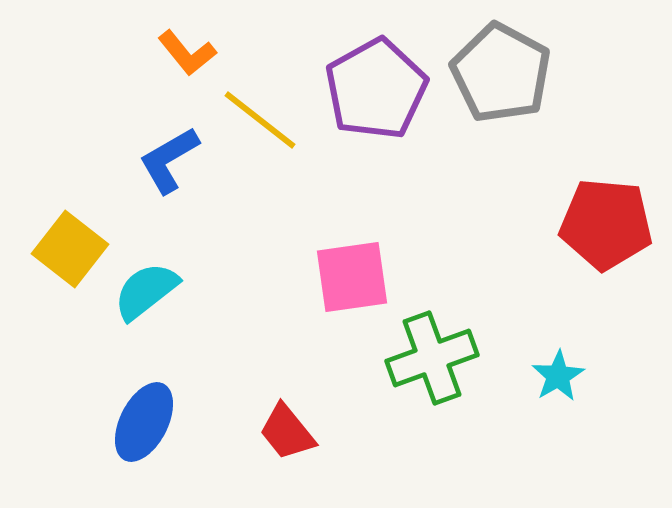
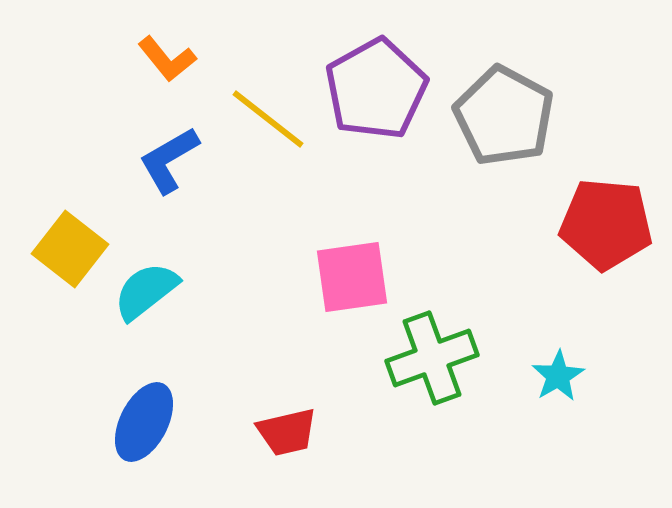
orange L-shape: moved 20 px left, 6 px down
gray pentagon: moved 3 px right, 43 px down
yellow line: moved 8 px right, 1 px up
red trapezoid: rotated 64 degrees counterclockwise
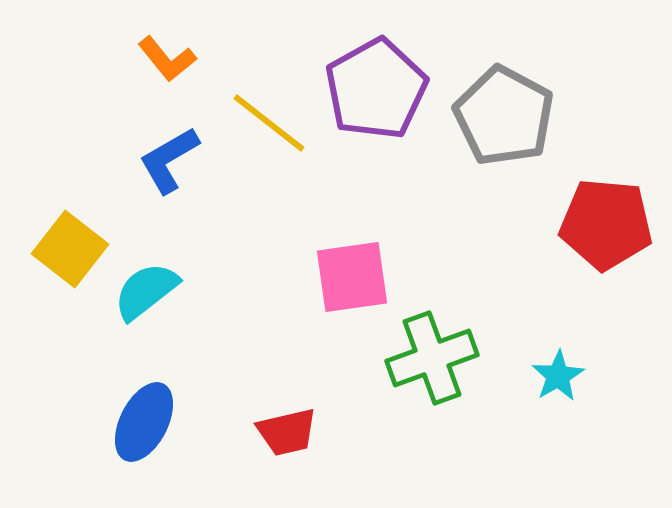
yellow line: moved 1 px right, 4 px down
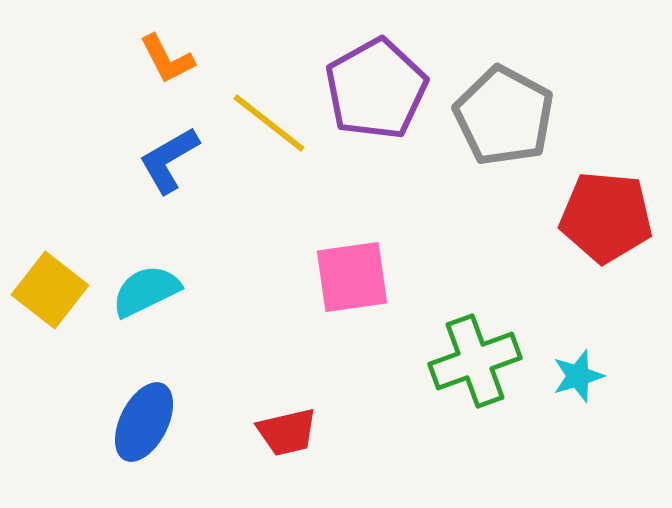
orange L-shape: rotated 12 degrees clockwise
red pentagon: moved 7 px up
yellow square: moved 20 px left, 41 px down
cyan semicircle: rotated 12 degrees clockwise
green cross: moved 43 px right, 3 px down
cyan star: moved 20 px right; rotated 14 degrees clockwise
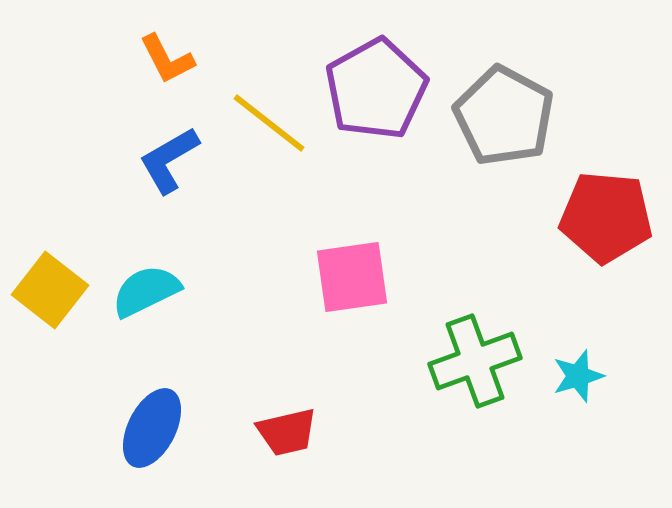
blue ellipse: moved 8 px right, 6 px down
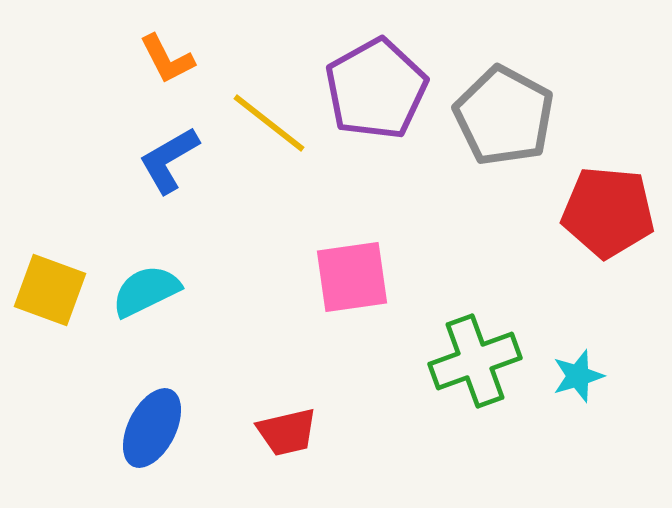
red pentagon: moved 2 px right, 5 px up
yellow square: rotated 18 degrees counterclockwise
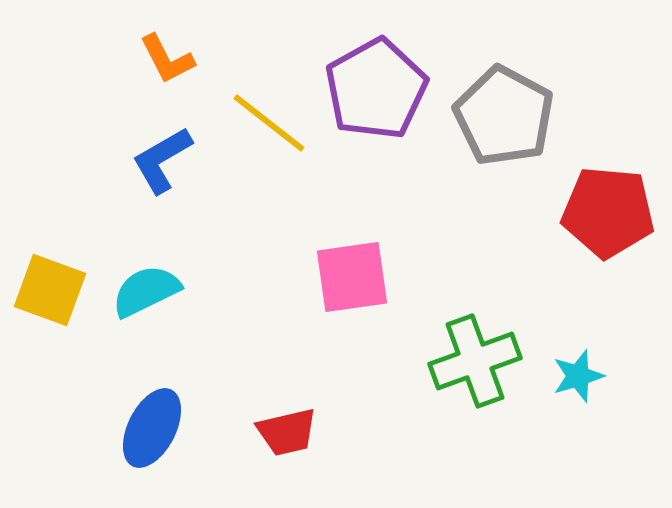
blue L-shape: moved 7 px left
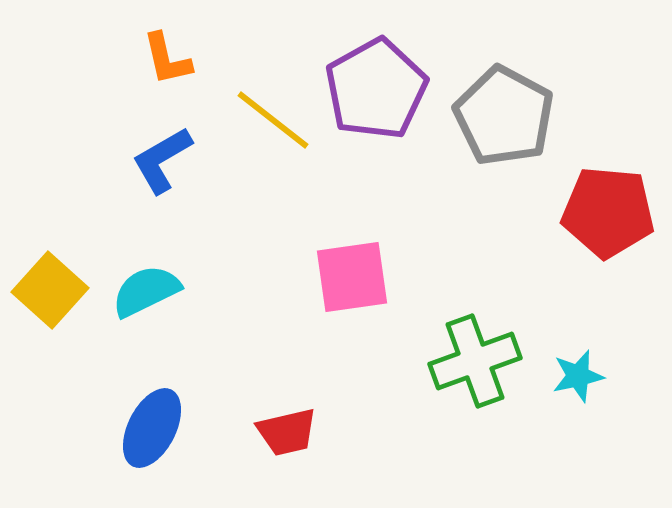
orange L-shape: rotated 14 degrees clockwise
yellow line: moved 4 px right, 3 px up
yellow square: rotated 22 degrees clockwise
cyan star: rotated 4 degrees clockwise
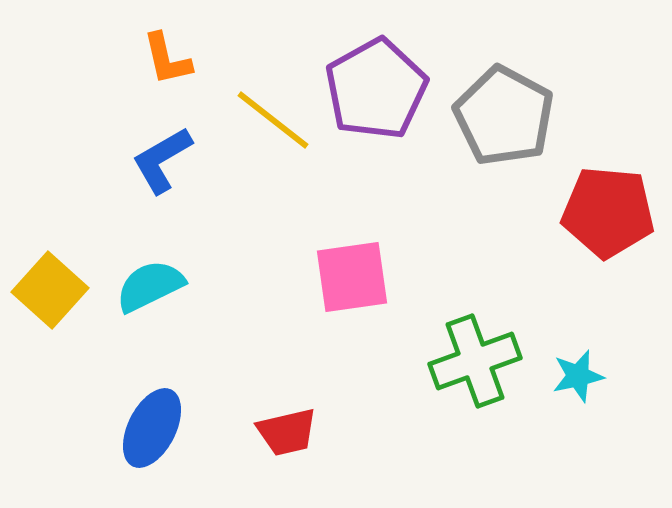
cyan semicircle: moved 4 px right, 5 px up
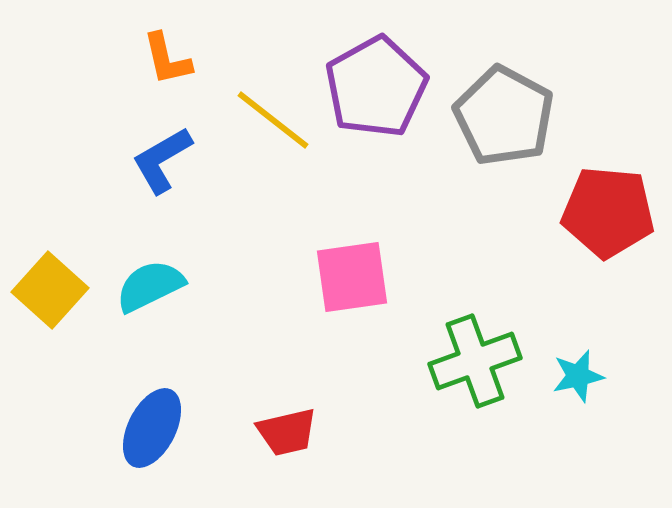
purple pentagon: moved 2 px up
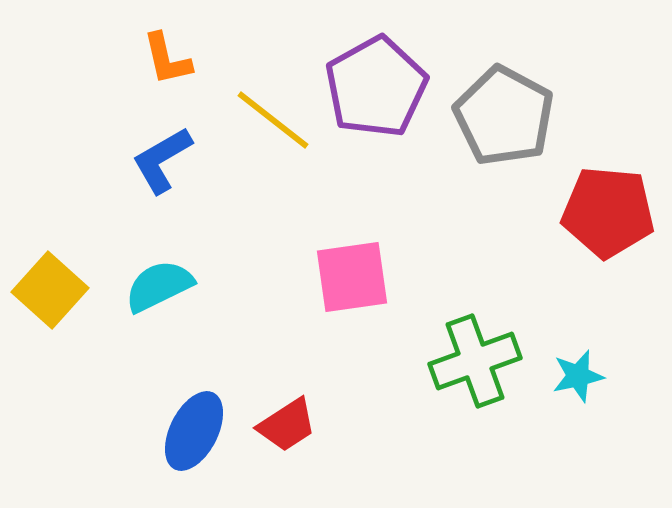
cyan semicircle: moved 9 px right
blue ellipse: moved 42 px right, 3 px down
red trapezoid: moved 7 px up; rotated 20 degrees counterclockwise
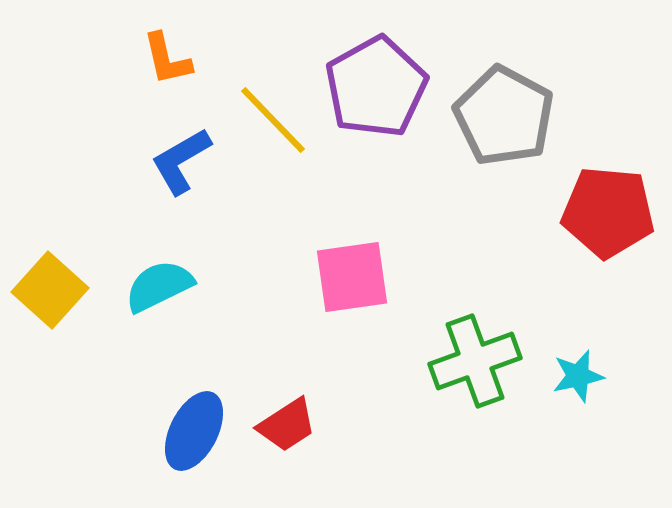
yellow line: rotated 8 degrees clockwise
blue L-shape: moved 19 px right, 1 px down
